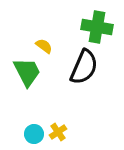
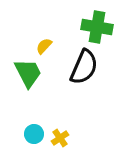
yellow semicircle: rotated 84 degrees counterclockwise
green trapezoid: moved 1 px right, 1 px down
yellow cross: moved 2 px right, 6 px down
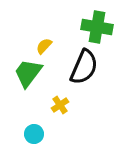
green trapezoid: rotated 116 degrees counterclockwise
yellow cross: moved 33 px up
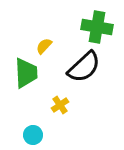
black semicircle: rotated 24 degrees clockwise
green trapezoid: moved 2 px left; rotated 140 degrees clockwise
cyan circle: moved 1 px left, 1 px down
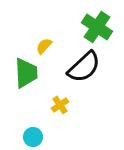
green cross: rotated 24 degrees clockwise
cyan circle: moved 2 px down
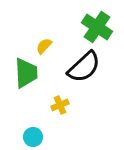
yellow cross: rotated 12 degrees clockwise
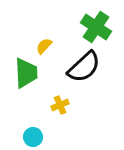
green cross: moved 1 px left
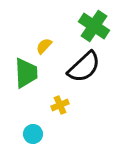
green cross: moved 2 px left, 1 px up
cyan circle: moved 3 px up
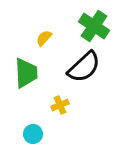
yellow semicircle: moved 8 px up
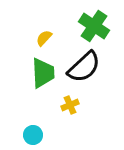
green trapezoid: moved 17 px right
yellow cross: moved 10 px right
cyan circle: moved 1 px down
